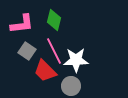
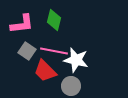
pink line: rotated 52 degrees counterclockwise
white star: rotated 15 degrees clockwise
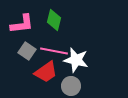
red trapezoid: moved 1 px right, 1 px down; rotated 80 degrees counterclockwise
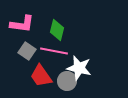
green diamond: moved 3 px right, 10 px down
pink L-shape: rotated 15 degrees clockwise
white star: moved 3 px right, 8 px down
red trapezoid: moved 5 px left, 4 px down; rotated 90 degrees clockwise
gray circle: moved 4 px left, 5 px up
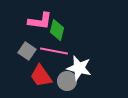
pink L-shape: moved 18 px right, 3 px up
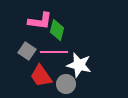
pink line: moved 1 px down; rotated 12 degrees counterclockwise
white star: moved 3 px up
gray circle: moved 1 px left, 3 px down
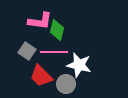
red trapezoid: rotated 10 degrees counterclockwise
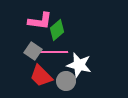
green diamond: rotated 35 degrees clockwise
gray square: moved 6 px right
gray circle: moved 3 px up
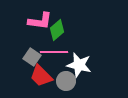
gray square: moved 1 px left, 6 px down
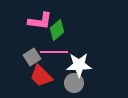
gray square: rotated 24 degrees clockwise
white star: rotated 15 degrees counterclockwise
gray circle: moved 8 px right, 2 px down
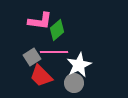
white star: rotated 25 degrees counterclockwise
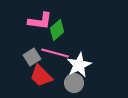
pink line: moved 1 px right, 1 px down; rotated 16 degrees clockwise
